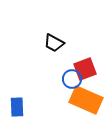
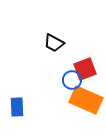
blue circle: moved 1 px down
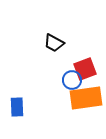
orange rectangle: moved 2 px up; rotated 32 degrees counterclockwise
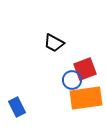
blue rectangle: rotated 24 degrees counterclockwise
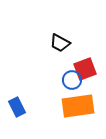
black trapezoid: moved 6 px right
orange rectangle: moved 8 px left, 8 px down
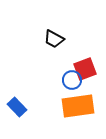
black trapezoid: moved 6 px left, 4 px up
blue rectangle: rotated 18 degrees counterclockwise
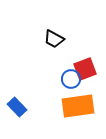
blue circle: moved 1 px left, 1 px up
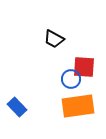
red square: moved 1 px left, 2 px up; rotated 25 degrees clockwise
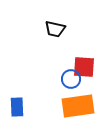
black trapezoid: moved 1 px right, 10 px up; rotated 15 degrees counterclockwise
blue rectangle: rotated 42 degrees clockwise
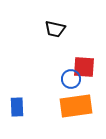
orange rectangle: moved 2 px left
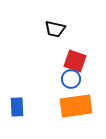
red square: moved 9 px left, 6 px up; rotated 15 degrees clockwise
